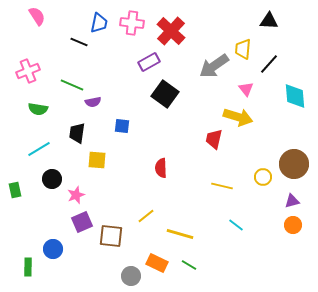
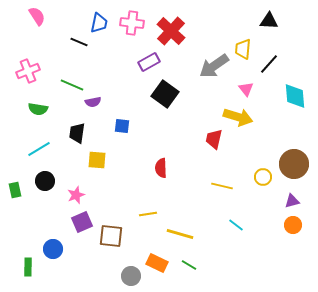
black circle at (52, 179): moved 7 px left, 2 px down
yellow line at (146, 216): moved 2 px right, 2 px up; rotated 30 degrees clockwise
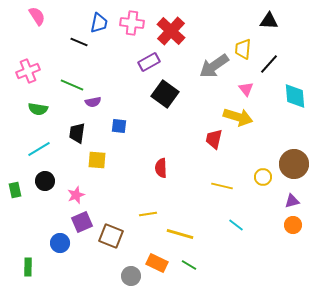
blue square at (122, 126): moved 3 px left
brown square at (111, 236): rotated 15 degrees clockwise
blue circle at (53, 249): moved 7 px right, 6 px up
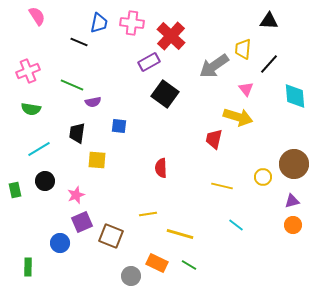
red cross at (171, 31): moved 5 px down
green semicircle at (38, 109): moved 7 px left
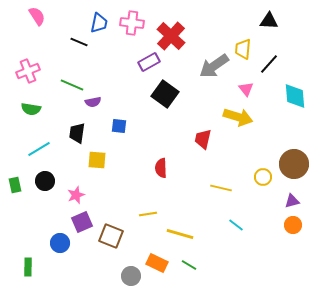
red trapezoid at (214, 139): moved 11 px left
yellow line at (222, 186): moved 1 px left, 2 px down
green rectangle at (15, 190): moved 5 px up
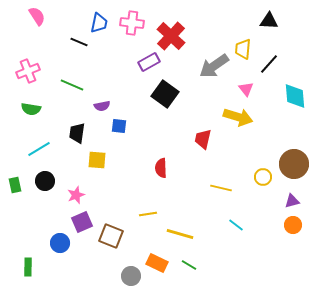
purple semicircle at (93, 102): moved 9 px right, 4 px down
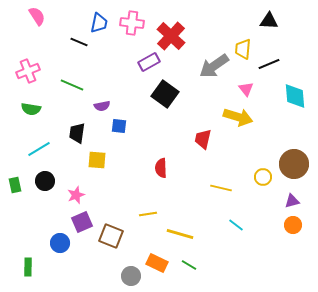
black line at (269, 64): rotated 25 degrees clockwise
